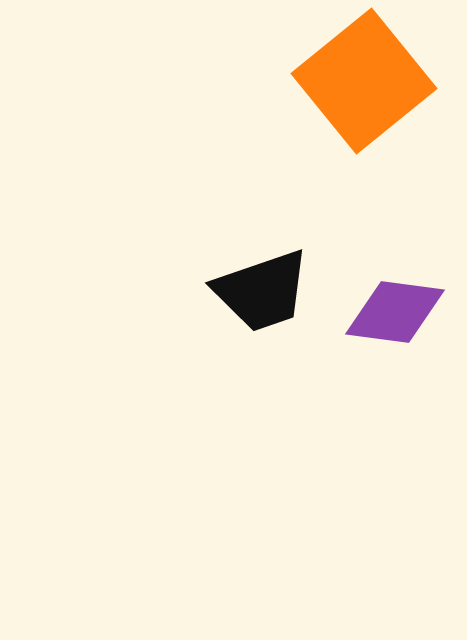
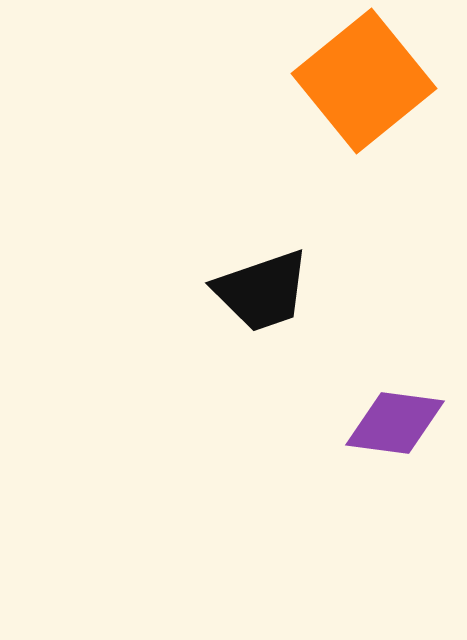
purple diamond: moved 111 px down
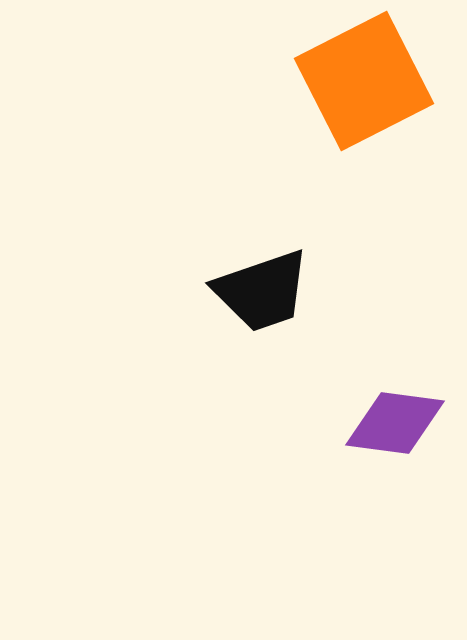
orange square: rotated 12 degrees clockwise
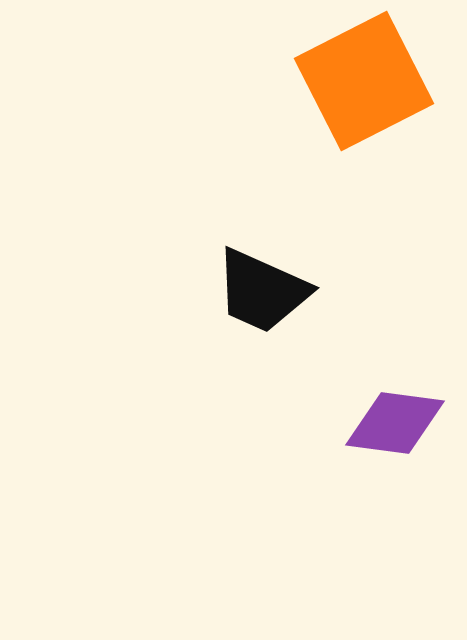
black trapezoid: rotated 43 degrees clockwise
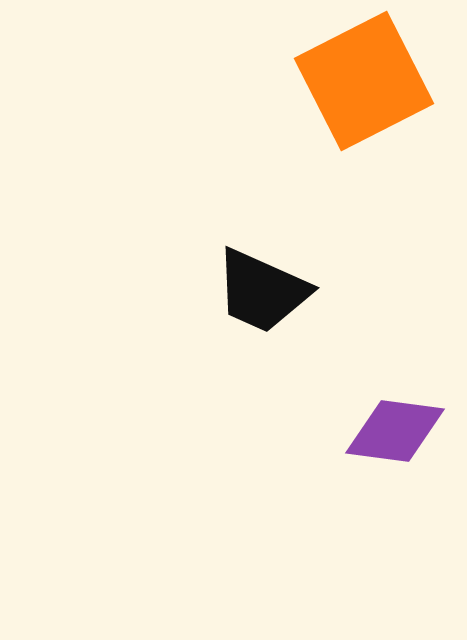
purple diamond: moved 8 px down
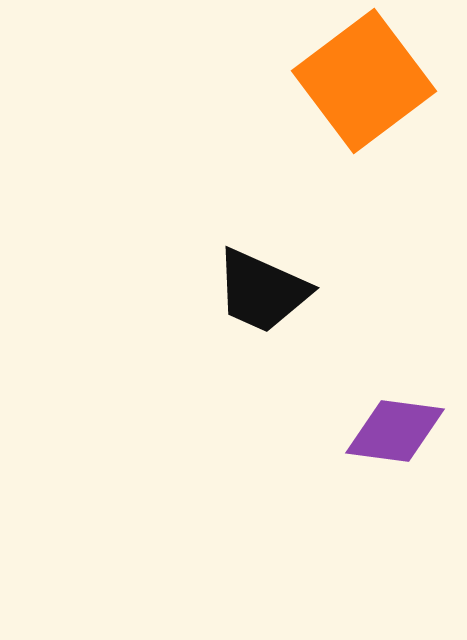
orange square: rotated 10 degrees counterclockwise
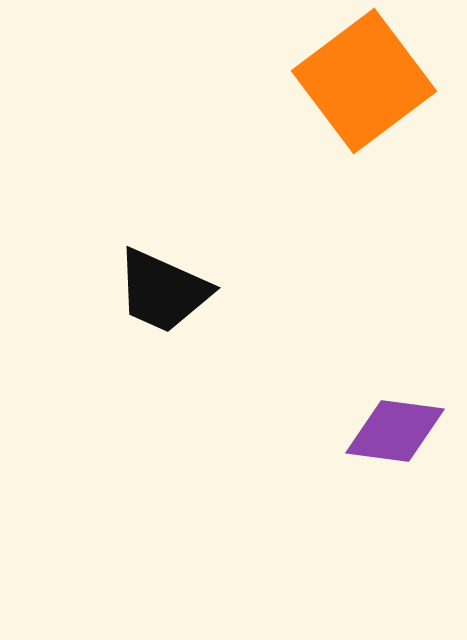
black trapezoid: moved 99 px left
